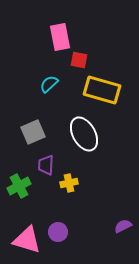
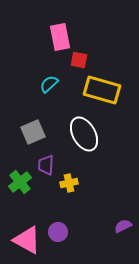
green cross: moved 1 px right, 4 px up; rotated 10 degrees counterclockwise
pink triangle: rotated 12 degrees clockwise
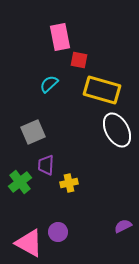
white ellipse: moved 33 px right, 4 px up
pink triangle: moved 2 px right, 3 px down
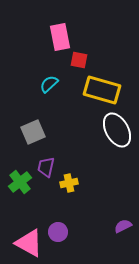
purple trapezoid: moved 2 px down; rotated 10 degrees clockwise
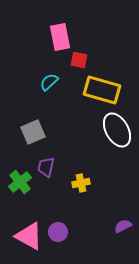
cyan semicircle: moved 2 px up
yellow cross: moved 12 px right
pink triangle: moved 7 px up
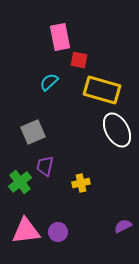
purple trapezoid: moved 1 px left, 1 px up
pink triangle: moved 3 px left, 5 px up; rotated 36 degrees counterclockwise
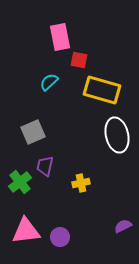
white ellipse: moved 5 px down; rotated 16 degrees clockwise
purple circle: moved 2 px right, 5 px down
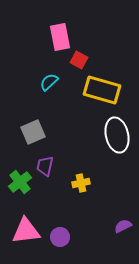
red square: rotated 18 degrees clockwise
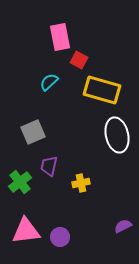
purple trapezoid: moved 4 px right
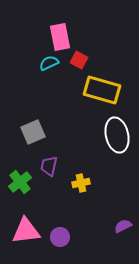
cyan semicircle: moved 19 px up; rotated 18 degrees clockwise
